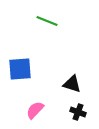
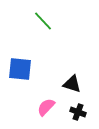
green line: moved 4 px left; rotated 25 degrees clockwise
blue square: rotated 10 degrees clockwise
pink semicircle: moved 11 px right, 3 px up
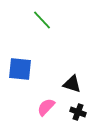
green line: moved 1 px left, 1 px up
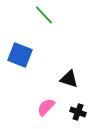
green line: moved 2 px right, 5 px up
blue square: moved 14 px up; rotated 15 degrees clockwise
black triangle: moved 3 px left, 5 px up
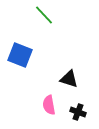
pink semicircle: moved 3 px right, 2 px up; rotated 54 degrees counterclockwise
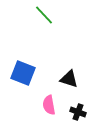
blue square: moved 3 px right, 18 px down
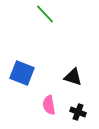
green line: moved 1 px right, 1 px up
blue square: moved 1 px left
black triangle: moved 4 px right, 2 px up
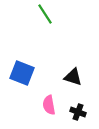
green line: rotated 10 degrees clockwise
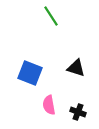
green line: moved 6 px right, 2 px down
blue square: moved 8 px right
black triangle: moved 3 px right, 9 px up
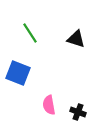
green line: moved 21 px left, 17 px down
black triangle: moved 29 px up
blue square: moved 12 px left
